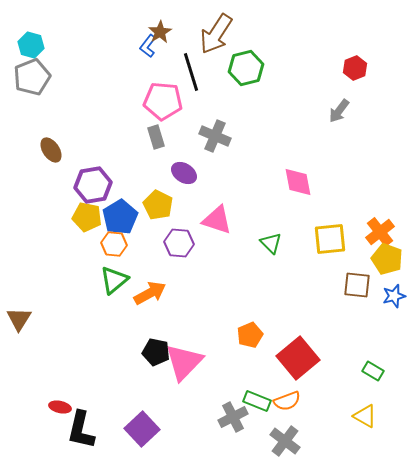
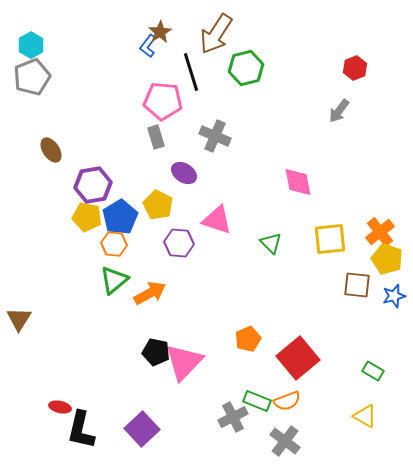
cyan hexagon at (31, 45): rotated 15 degrees clockwise
orange pentagon at (250, 335): moved 2 px left, 4 px down
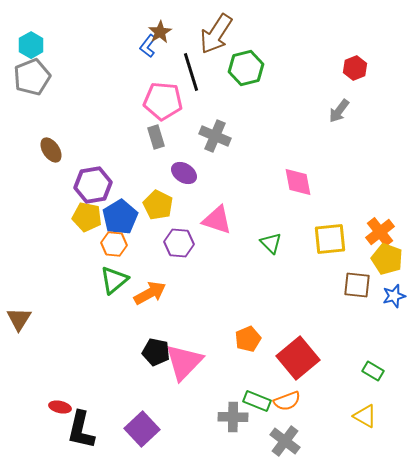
gray cross at (233, 417): rotated 28 degrees clockwise
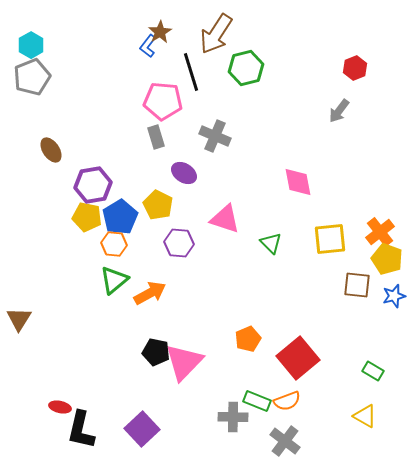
pink triangle at (217, 220): moved 8 px right, 1 px up
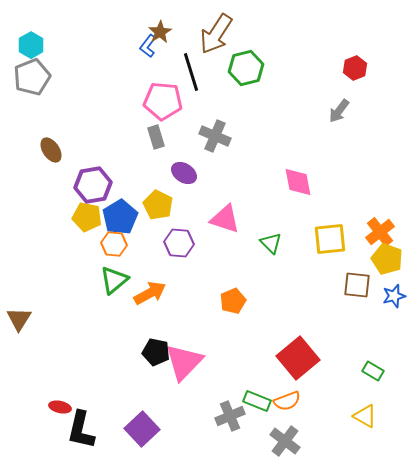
orange pentagon at (248, 339): moved 15 px left, 38 px up
gray cross at (233, 417): moved 3 px left, 1 px up; rotated 24 degrees counterclockwise
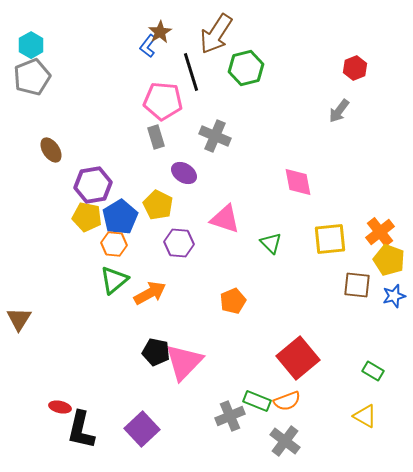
yellow pentagon at (387, 259): moved 2 px right, 1 px down
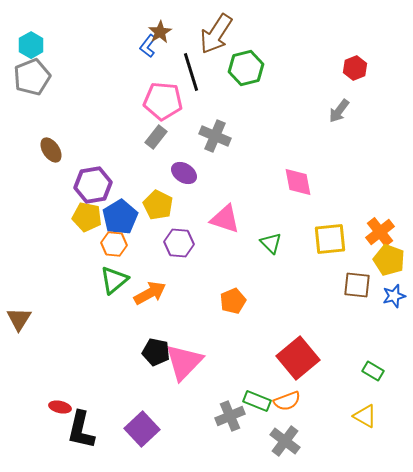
gray rectangle at (156, 137): rotated 55 degrees clockwise
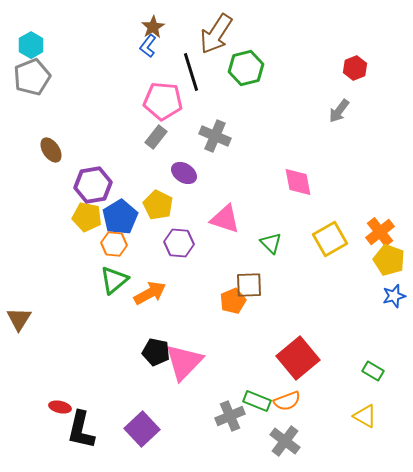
brown star at (160, 32): moved 7 px left, 5 px up
yellow square at (330, 239): rotated 24 degrees counterclockwise
brown square at (357, 285): moved 108 px left; rotated 8 degrees counterclockwise
